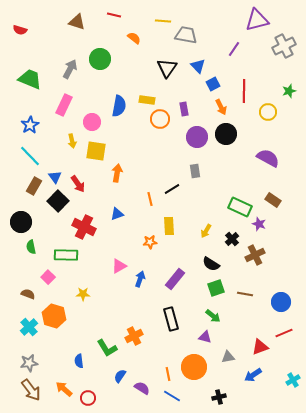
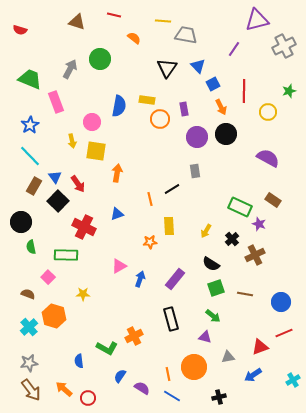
pink rectangle at (64, 105): moved 8 px left, 3 px up; rotated 45 degrees counterclockwise
green L-shape at (107, 348): rotated 30 degrees counterclockwise
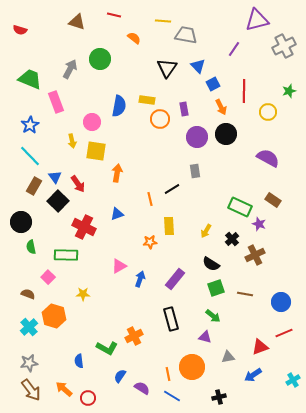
orange circle at (194, 367): moved 2 px left
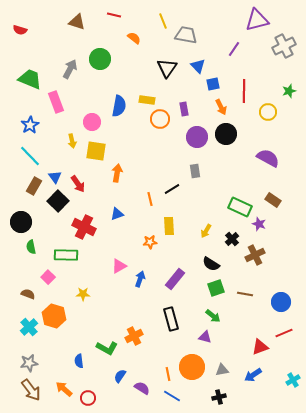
yellow line at (163, 21): rotated 63 degrees clockwise
blue square at (213, 84): rotated 16 degrees clockwise
gray triangle at (228, 357): moved 6 px left, 13 px down
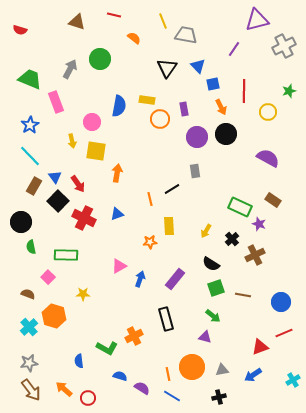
red cross at (84, 227): moved 9 px up
brown line at (245, 294): moved 2 px left, 1 px down
black rectangle at (171, 319): moved 5 px left
blue semicircle at (120, 376): rotated 72 degrees clockwise
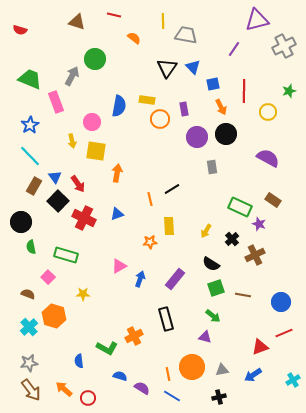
yellow line at (163, 21): rotated 21 degrees clockwise
green circle at (100, 59): moved 5 px left
blue triangle at (198, 66): moved 5 px left, 1 px down
gray arrow at (70, 69): moved 2 px right, 7 px down
gray rectangle at (195, 171): moved 17 px right, 4 px up
green rectangle at (66, 255): rotated 15 degrees clockwise
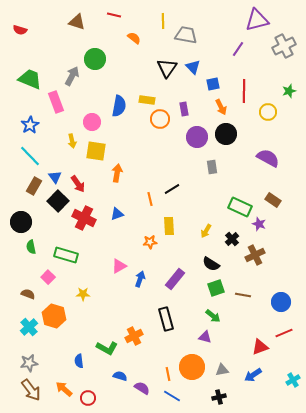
purple line at (234, 49): moved 4 px right
